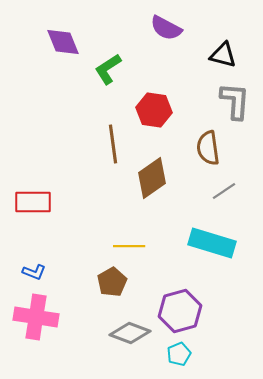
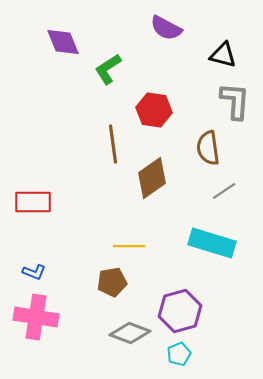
brown pentagon: rotated 20 degrees clockwise
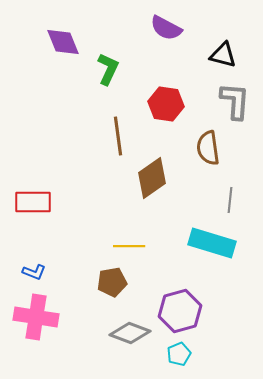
green L-shape: rotated 148 degrees clockwise
red hexagon: moved 12 px right, 6 px up
brown line: moved 5 px right, 8 px up
gray line: moved 6 px right, 9 px down; rotated 50 degrees counterclockwise
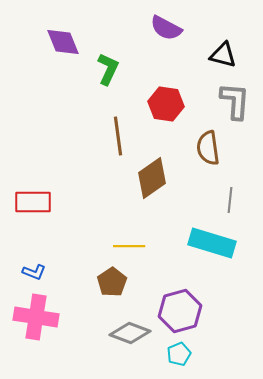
brown pentagon: rotated 24 degrees counterclockwise
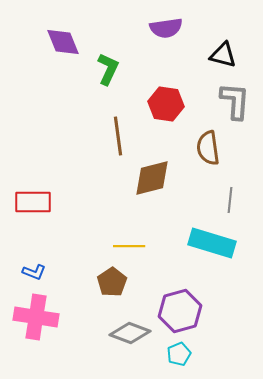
purple semicircle: rotated 36 degrees counterclockwise
brown diamond: rotated 21 degrees clockwise
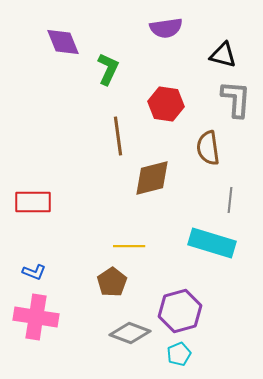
gray L-shape: moved 1 px right, 2 px up
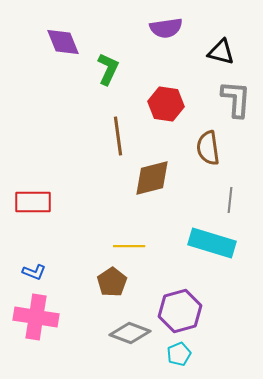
black triangle: moved 2 px left, 3 px up
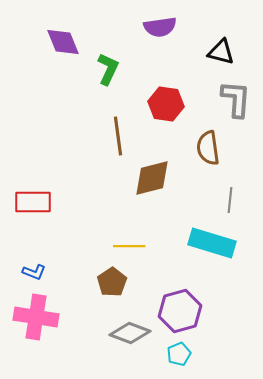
purple semicircle: moved 6 px left, 1 px up
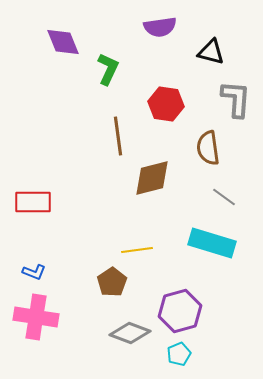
black triangle: moved 10 px left
gray line: moved 6 px left, 3 px up; rotated 60 degrees counterclockwise
yellow line: moved 8 px right, 4 px down; rotated 8 degrees counterclockwise
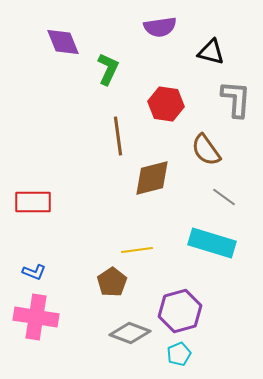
brown semicircle: moved 2 px left, 2 px down; rotated 28 degrees counterclockwise
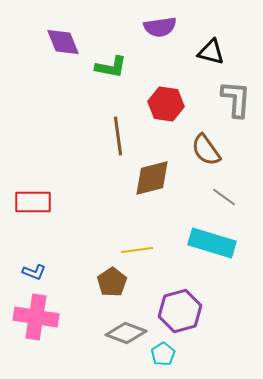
green L-shape: moved 3 px right, 2 px up; rotated 76 degrees clockwise
gray diamond: moved 4 px left
cyan pentagon: moved 16 px left; rotated 10 degrees counterclockwise
